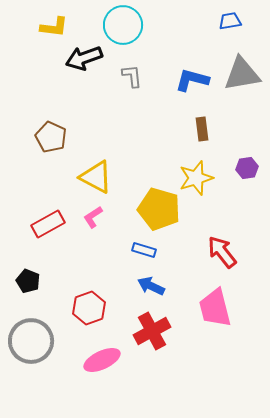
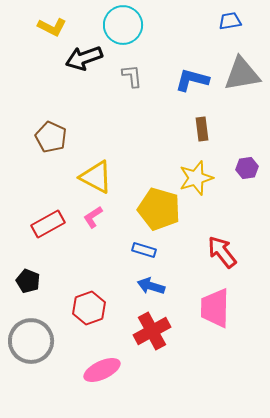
yellow L-shape: moved 2 px left; rotated 20 degrees clockwise
blue arrow: rotated 8 degrees counterclockwise
pink trapezoid: rotated 15 degrees clockwise
pink ellipse: moved 10 px down
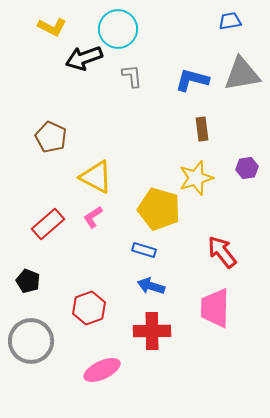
cyan circle: moved 5 px left, 4 px down
red rectangle: rotated 12 degrees counterclockwise
red cross: rotated 27 degrees clockwise
